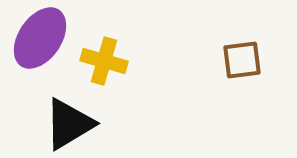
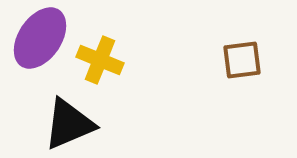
yellow cross: moved 4 px left, 1 px up; rotated 6 degrees clockwise
black triangle: rotated 8 degrees clockwise
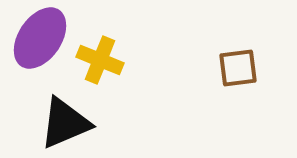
brown square: moved 4 px left, 8 px down
black triangle: moved 4 px left, 1 px up
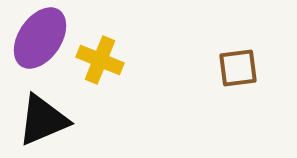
black triangle: moved 22 px left, 3 px up
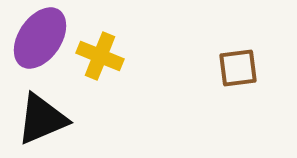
yellow cross: moved 4 px up
black triangle: moved 1 px left, 1 px up
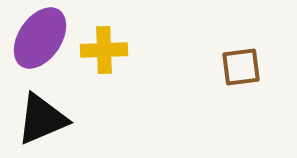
yellow cross: moved 4 px right, 6 px up; rotated 24 degrees counterclockwise
brown square: moved 3 px right, 1 px up
